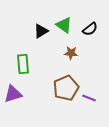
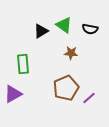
black semicircle: rotated 49 degrees clockwise
purple triangle: rotated 12 degrees counterclockwise
purple line: rotated 64 degrees counterclockwise
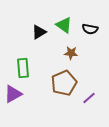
black triangle: moved 2 px left, 1 px down
green rectangle: moved 4 px down
brown pentagon: moved 2 px left, 5 px up
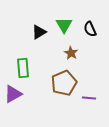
green triangle: rotated 24 degrees clockwise
black semicircle: rotated 56 degrees clockwise
brown star: rotated 24 degrees clockwise
purple line: rotated 48 degrees clockwise
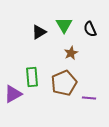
brown star: rotated 16 degrees clockwise
green rectangle: moved 9 px right, 9 px down
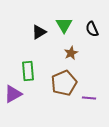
black semicircle: moved 2 px right
green rectangle: moved 4 px left, 6 px up
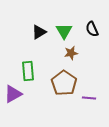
green triangle: moved 6 px down
brown star: rotated 16 degrees clockwise
brown pentagon: rotated 15 degrees counterclockwise
